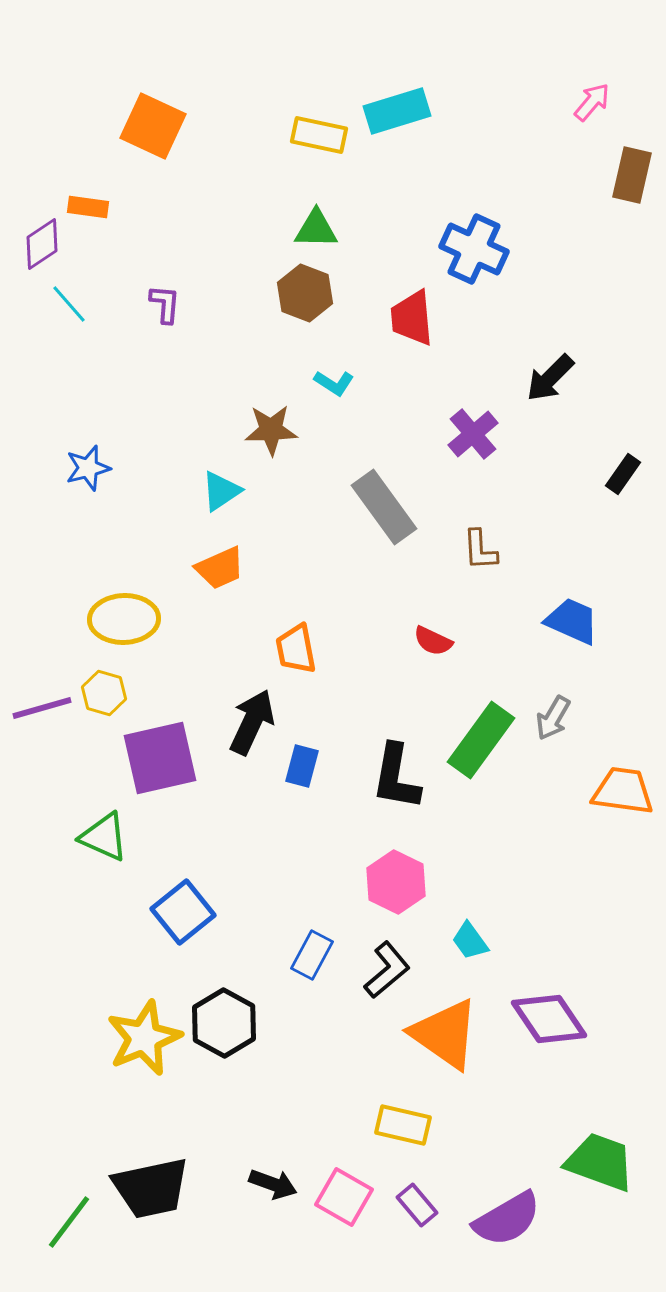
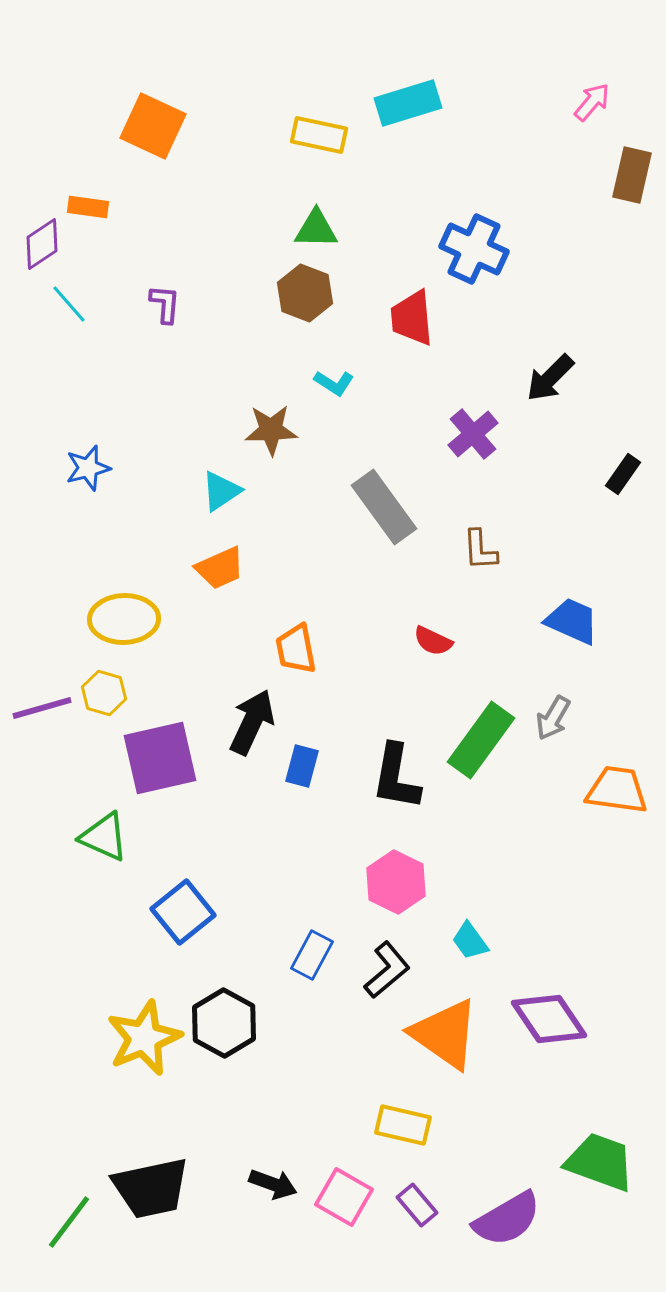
cyan rectangle at (397, 111): moved 11 px right, 8 px up
orange trapezoid at (623, 791): moved 6 px left, 1 px up
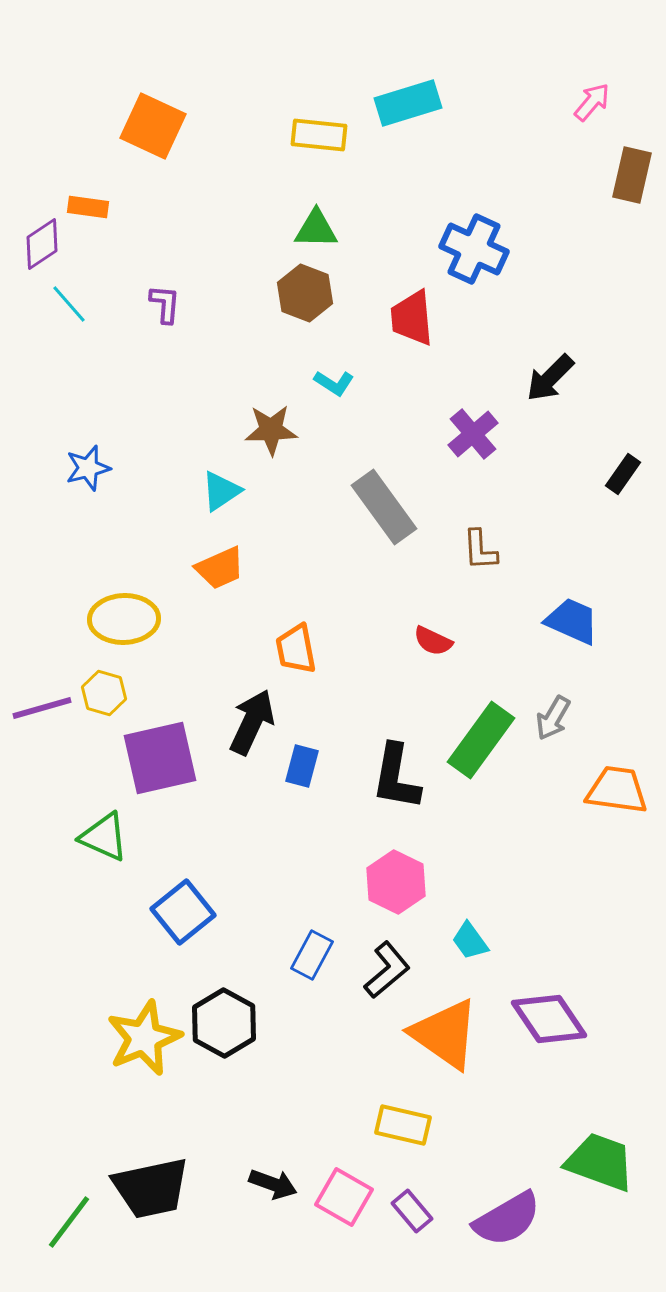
yellow rectangle at (319, 135): rotated 6 degrees counterclockwise
purple rectangle at (417, 1205): moved 5 px left, 6 px down
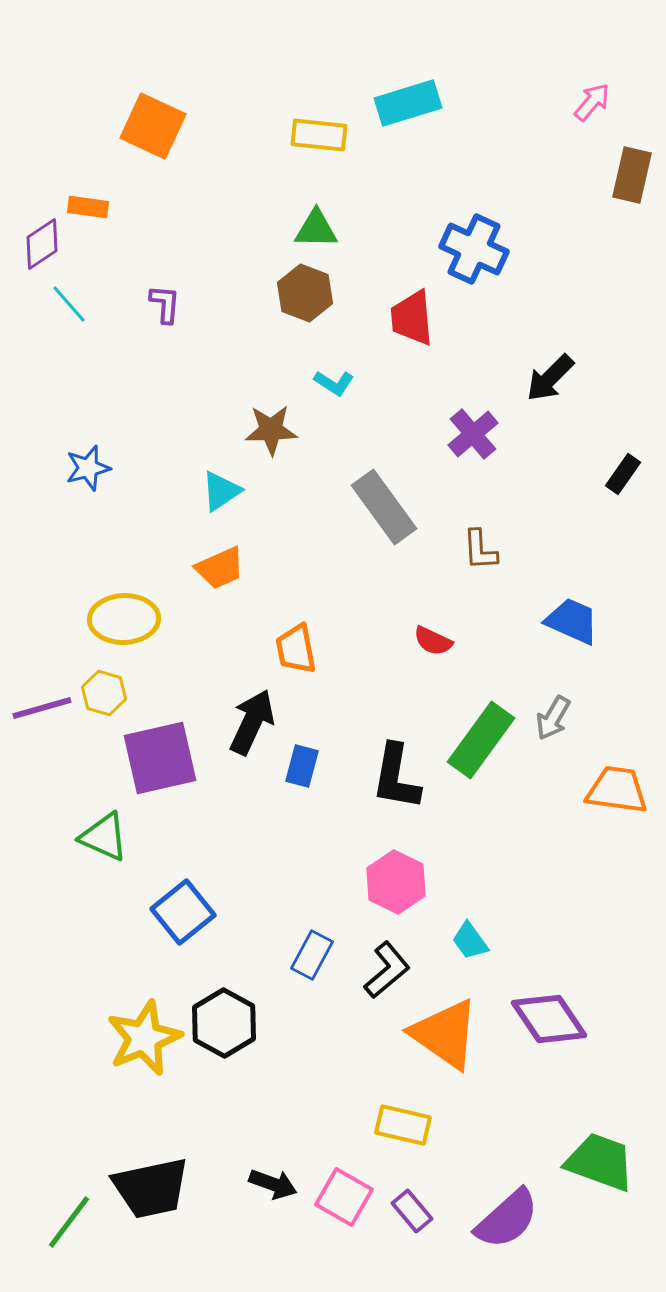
purple semicircle at (507, 1219): rotated 12 degrees counterclockwise
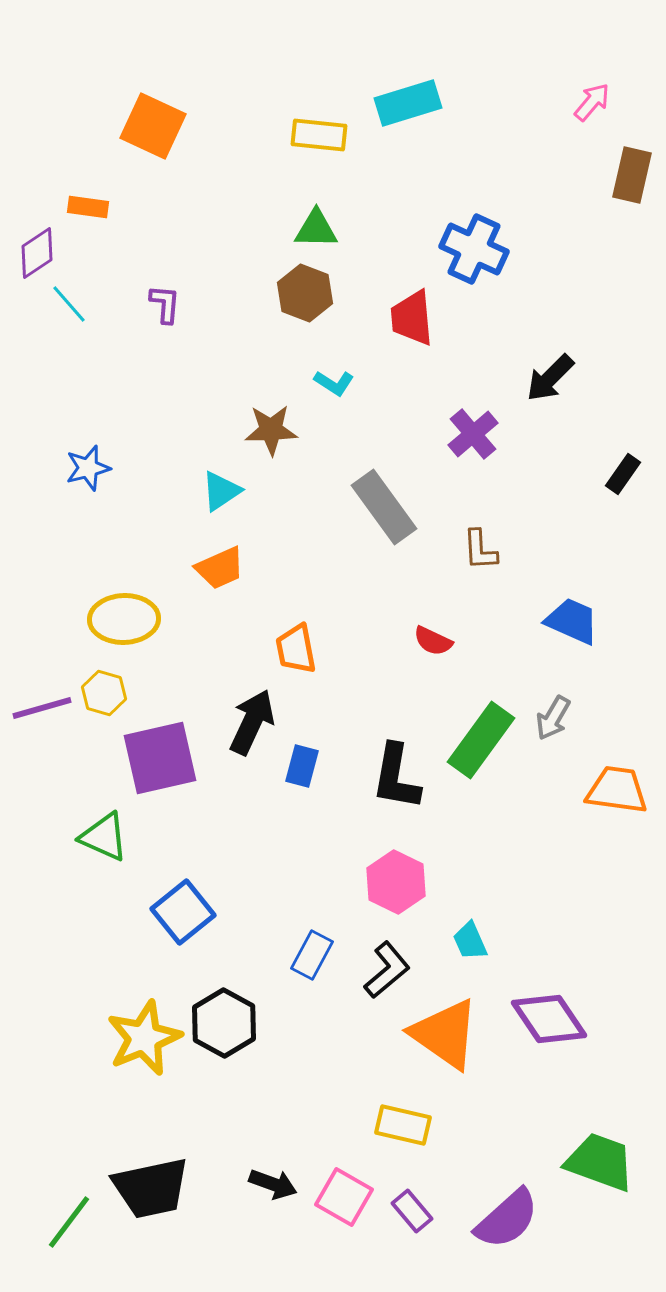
purple diamond at (42, 244): moved 5 px left, 9 px down
cyan trapezoid at (470, 941): rotated 12 degrees clockwise
